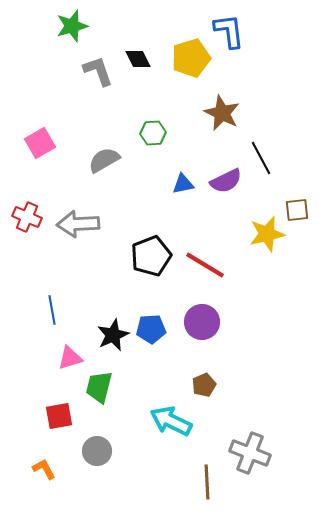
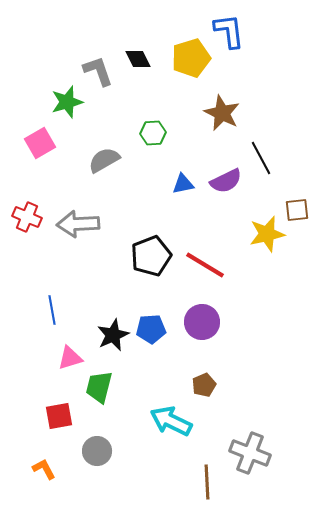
green star: moved 5 px left, 76 px down
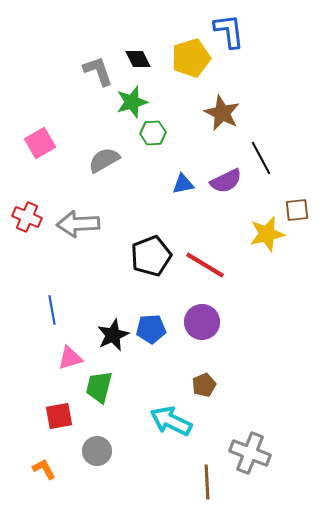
green star: moved 65 px right
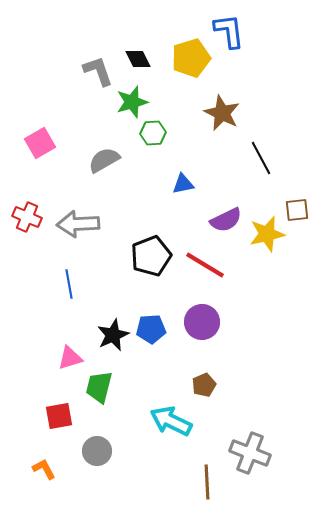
purple semicircle: moved 39 px down
blue line: moved 17 px right, 26 px up
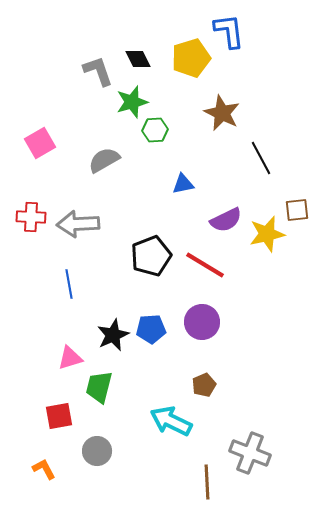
green hexagon: moved 2 px right, 3 px up
red cross: moved 4 px right; rotated 20 degrees counterclockwise
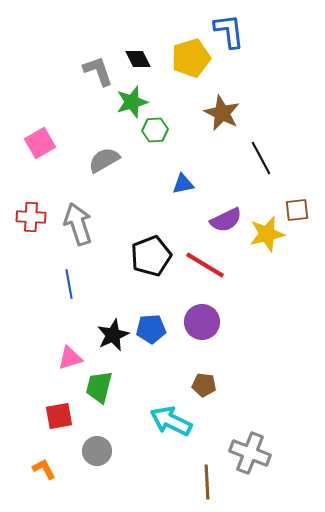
gray arrow: rotated 75 degrees clockwise
brown pentagon: rotated 30 degrees clockwise
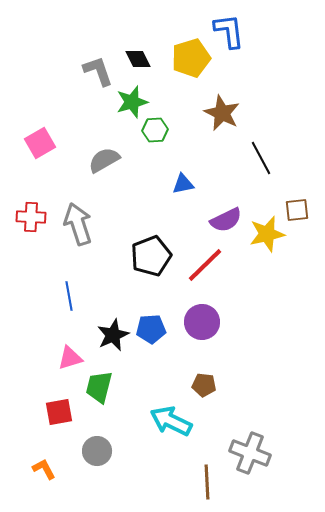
red line: rotated 75 degrees counterclockwise
blue line: moved 12 px down
red square: moved 4 px up
